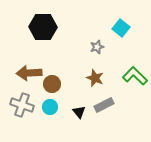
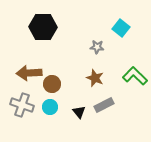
gray star: rotated 24 degrees clockwise
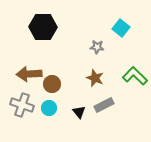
brown arrow: moved 1 px down
cyan circle: moved 1 px left, 1 px down
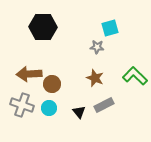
cyan square: moved 11 px left; rotated 36 degrees clockwise
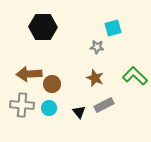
cyan square: moved 3 px right
gray cross: rotated 15 degrees counterclockwise
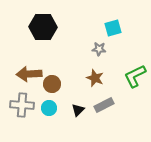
gray star: moved 2 px right, 2 px down
green L-shape: rotated 70 degrees counterclockwise
black triangle: moved 1 px left, 2 px up; rotated 24 degrees clockwise
